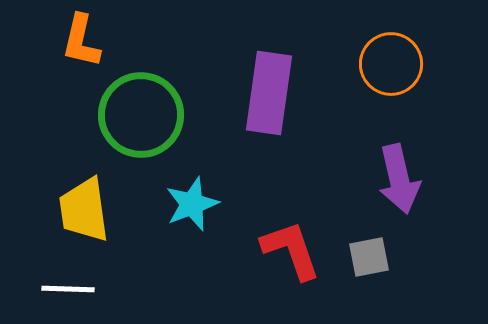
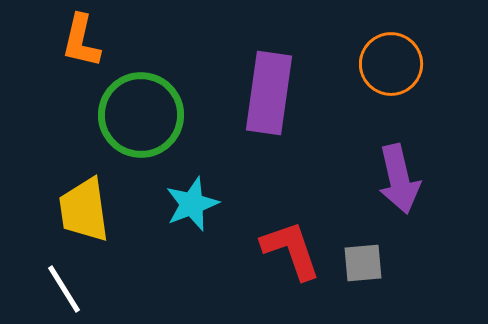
gray square: moved 6 px left, 6 px down; rotated 6 degrees clockwise
white line: moved 4 px left; rotated 56 degrees clockwise
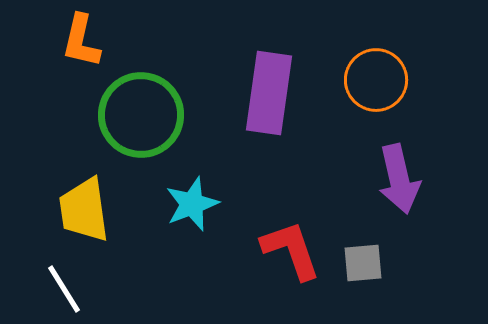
orange circle: moved 15 px left, 16 px down
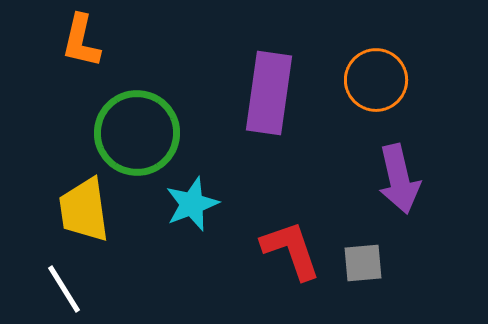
green circle: moved 4 px left, 18 px down
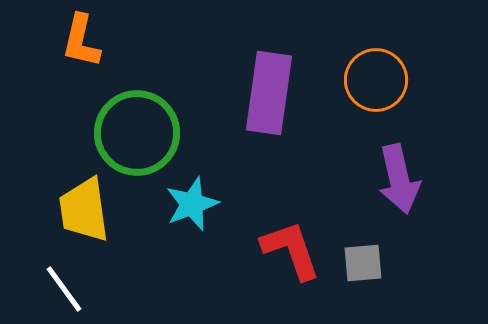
white line: rotated 4 degrees counterclockwise
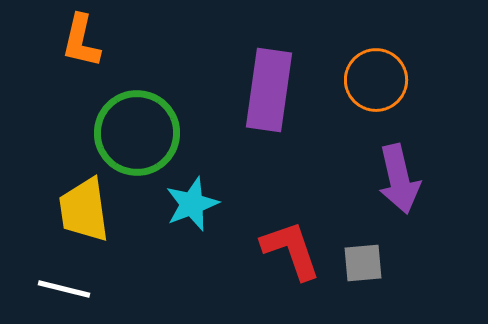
purple rectangle: moved 3 px up
white line: rotated 40 degrees counterclockwise
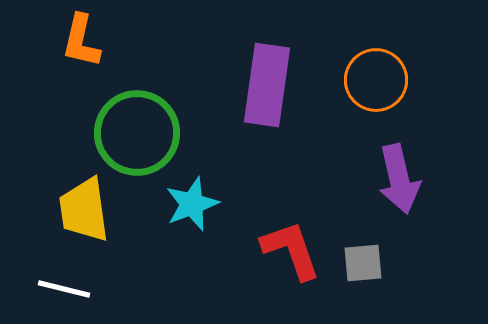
purple rectangle: moved 2 px left, 5 px up
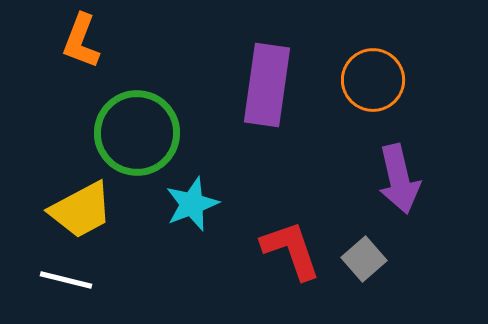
orange L-shape: rotated 8 degrees clockwise
orange circle: moved 3 px left
yellow trapezoid: moved 3 px left; rotated 110 degrees counterclockwise
gray square: moved 1 px right, 4 px up; rotated 36 degrees counterclockwise
white line: moved 2 px right, 9 px up
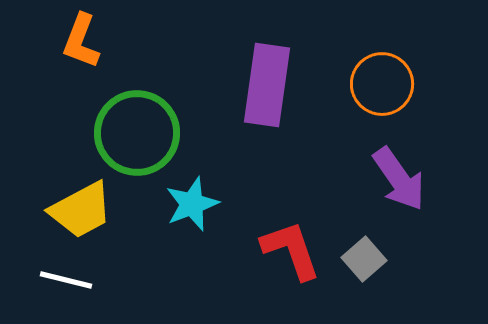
orange circle: moved 9 px right, 4 px down
purple arrow: rotated 22 degrees counterclockwise
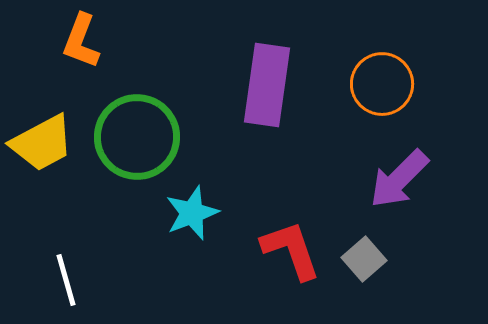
green circle: moved 4 px down
purple arrow: rotated 80 degrees clockwise
cyan star: moved 9 px down
yellow trapezoid: moved 39 px left, 67 px up
white line: rotated 60 degrees clockwise
